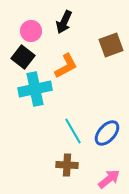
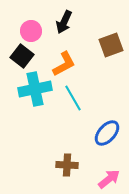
black square: moved 1 px left, 1 px up
orange L-shape: moved 2 px left, 2 px up
cyan line: moved 33 px up
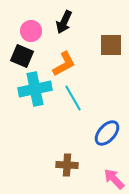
brown square: rotated 20 degrees clockwise
black square: rotated 15 degrees counterclockwise
pink arrow: moved 5 px right; rotated 95 degrees counterclockwise
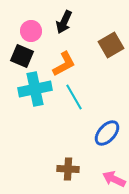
brown square: rotated 30 degrees counterclockwise
cyan line: moved 1 px right, 1 px up
brown cross: moved 1 px right, 4 px down
pink arrow: rotated 20 degrees counterclockwise
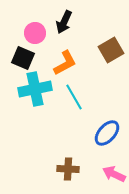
pink circle: moved 4 px right, 2 px down
brown square: moved 5 px down
black square: moved 1 px right, 2 px down
orange L-shape: moved 1 px right, 1 px up
pink arrow: moved 5 px up
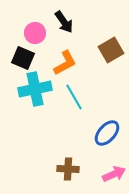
black arrow: rotated 60 degrees counterclockwise
pink arrow: rotated 130 degrees clockwise
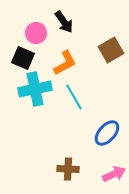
pink circle: moved 1 px right
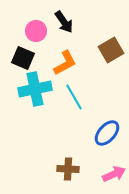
pink circle: moved 2 px up
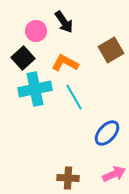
black square: rotated 25 degrees clockwise
orange L-shape: rotated 124 degrees counterclockwise
brown cross: moved 9 px down
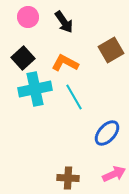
pink circle: moved 8 px left, 14 px up
